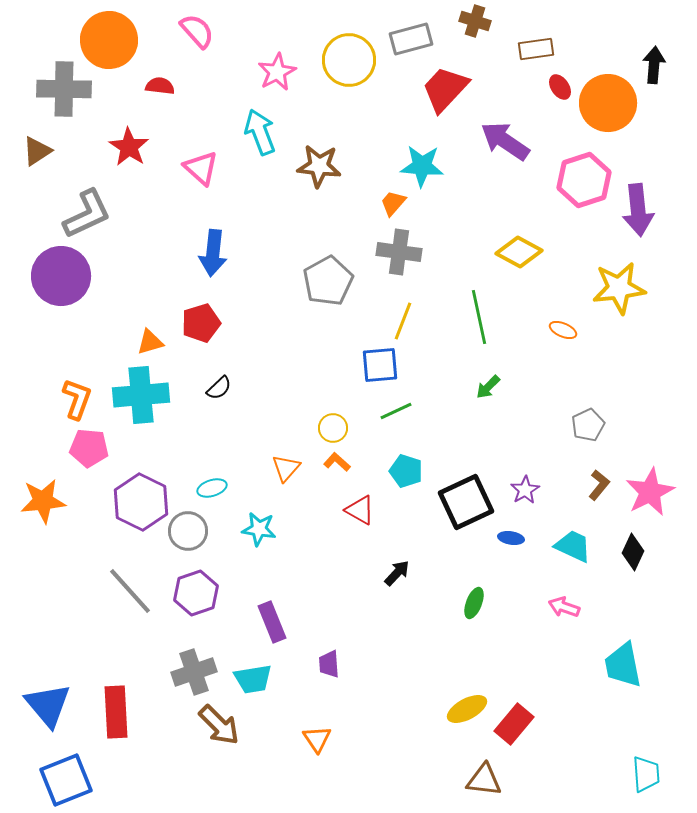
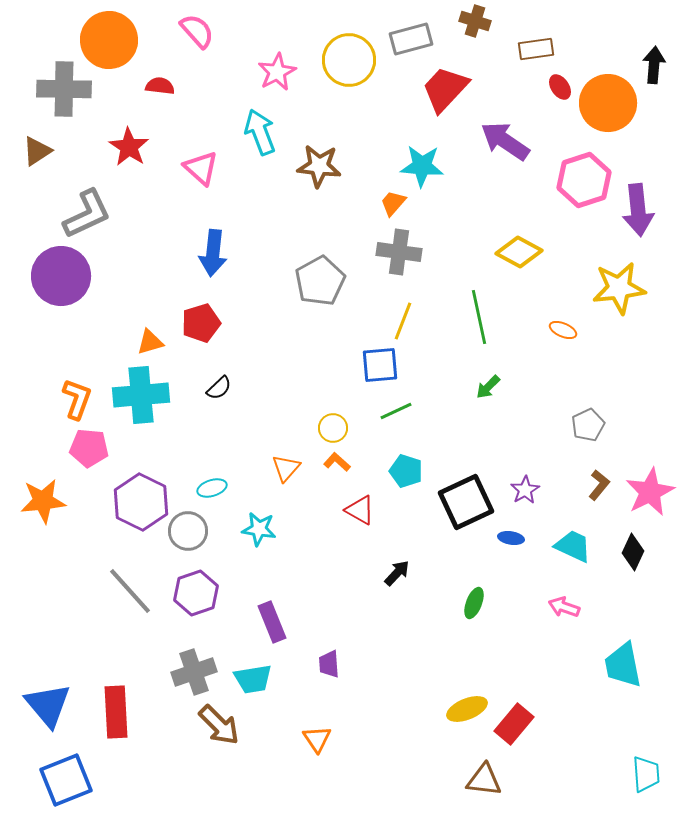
gray pentagon at (328, 281): moved 8 px left
yellow ellipse at (467, 709): rotated 6 degrees clockwise
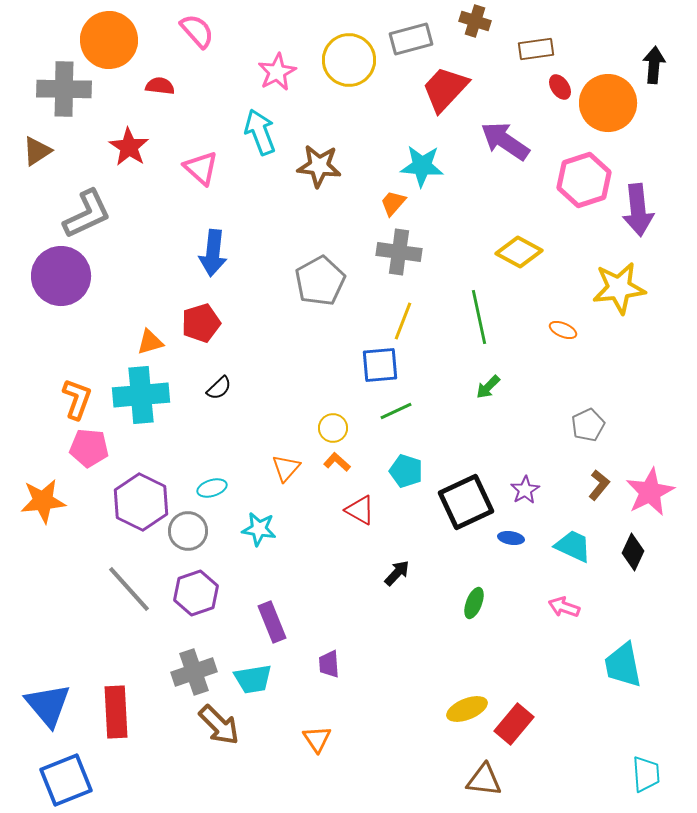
gray line at (130, 591): moved 1 px left, 2 px up
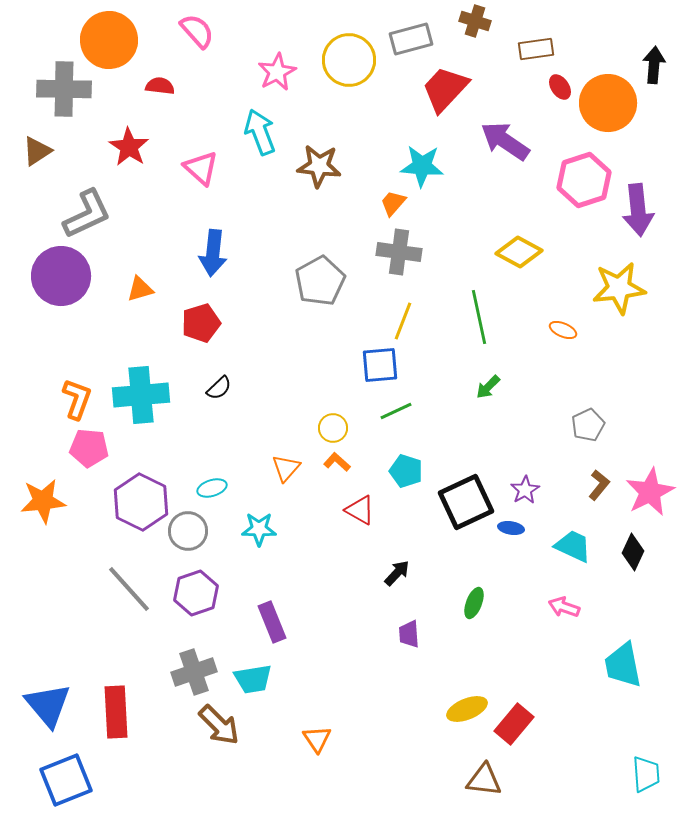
orange triangle at (150, 342): moved 10 px left, 53 px up
cyan star at (259, 529): rotated 8 degrees counterclockwise
blue ellipse at (511, 538): moved 10 px up
purple trapezoid at (329, 664): moved 80 px right, 30 px up
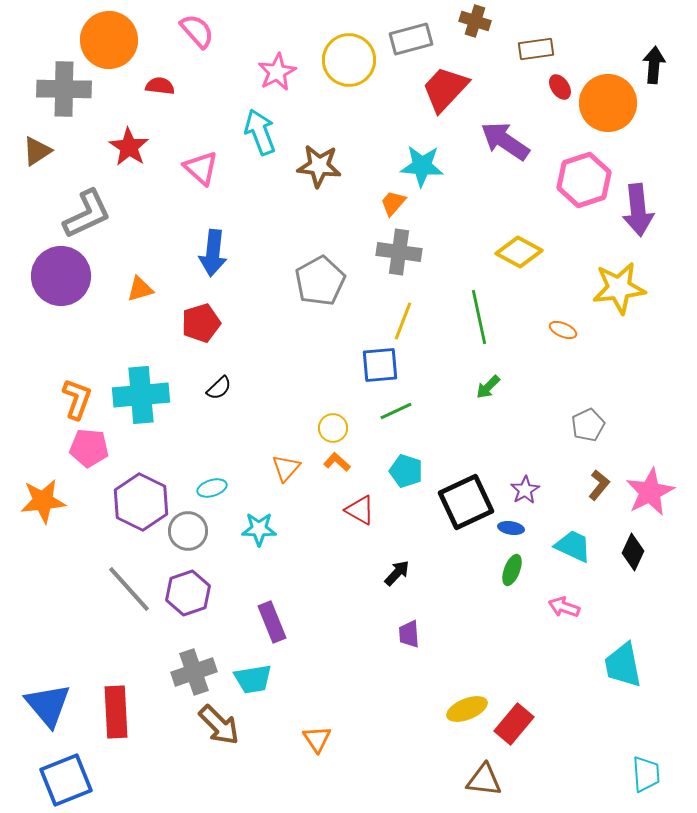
purple hexagon at (196, 593): moved 8 px left
green ellipse at (474, 603): moved 38 px right, 33 px up
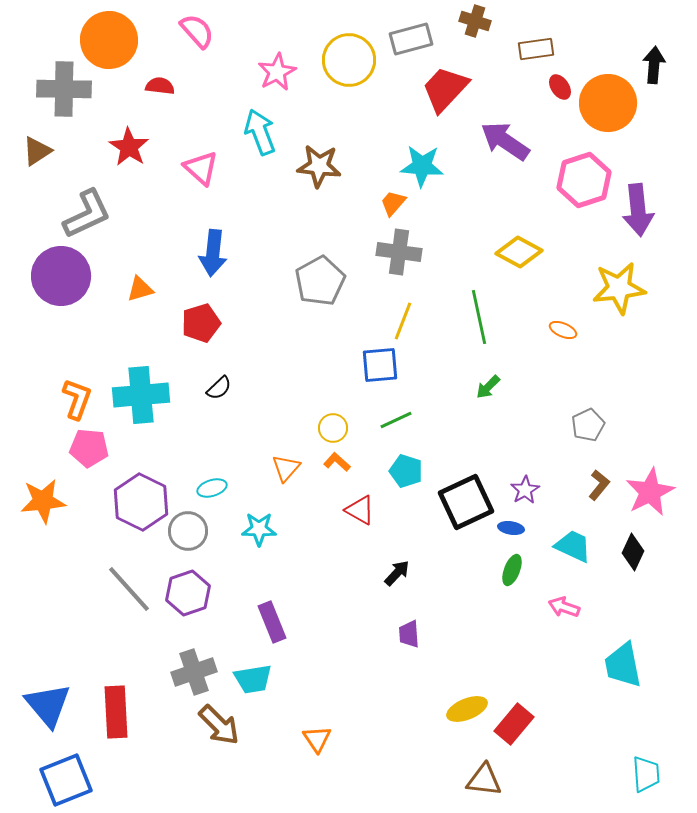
green line at (396, 411): moved 9 px down
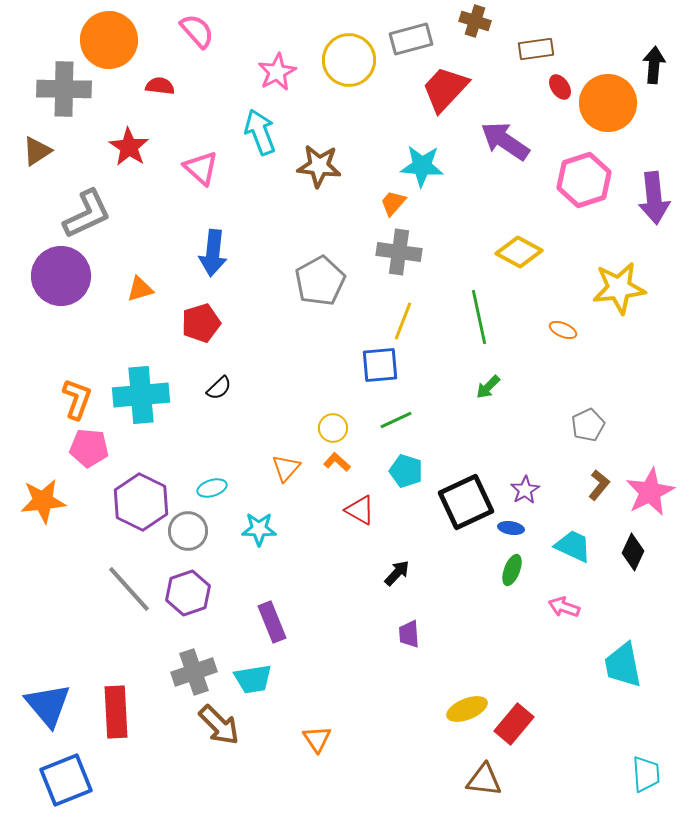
purple arrow at (638, 210): moved 16 px right, 12 px up
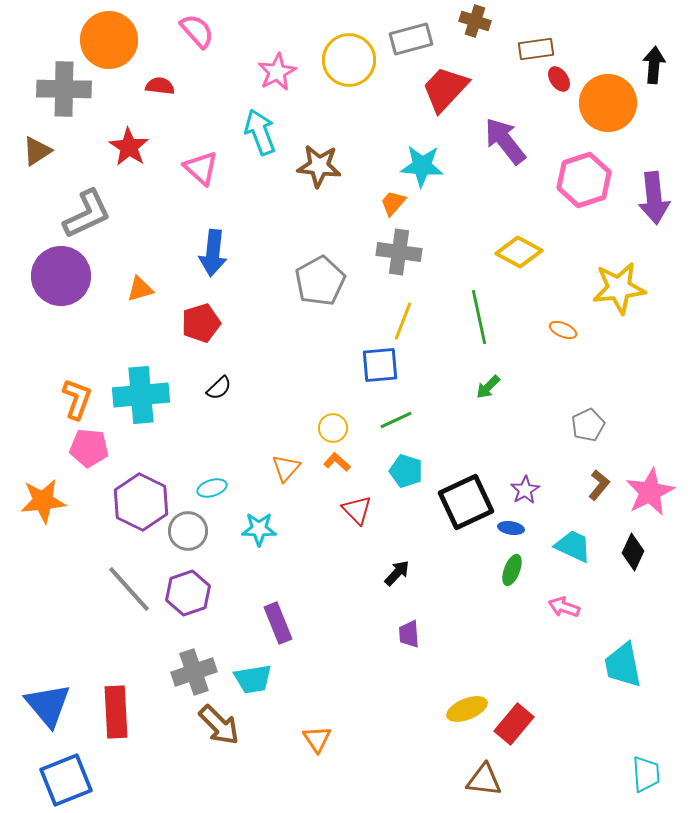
red ellipse at (560, 87): moved 1 px left, 8 px up
purple arrow at (505, 141): rotated 18 degrees clockwise
red triangle at (360, 510): moved 3 px left; rotated 16 degrees clockwise
purple rectangle at (272, 622): moved 6 px right, 1 px down
